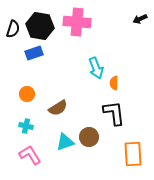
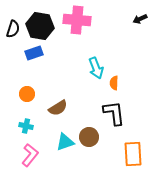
pink cross: moved 2 px up
pink L-shape: rotated 70 degrees clockwise
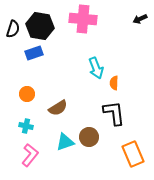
pink cross: moved 6 px right, 1 px up
orange rectangle: rotated 20 degrees counterclockwise
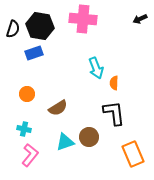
cyan cross: moved 2 px left, 3 px down
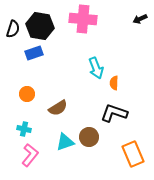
black L-shape: rotated 64 degrees counterclockwise
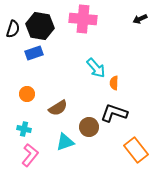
cyan arrow: rotated 20 degrees counterclockwise
brown circle: moved 10 px up
orange rectangle: moved 3 px right, 4 px up; rotated 15 degrees counterclockwise
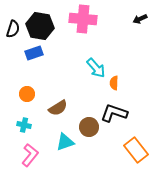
cyan cross: moved 4 px up
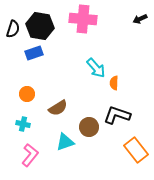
black L-shape: moved 3 px right, 2 px down
cyan cross: moved 1 px left, 1 px up
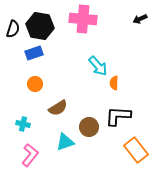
cyan arrow: moved 2 px right, 2 px up
orange circle: moved 8 px right, 10 px up
black L-shape: moved 1 px right, 1 px down; rotated 16 degrees counterclockwise
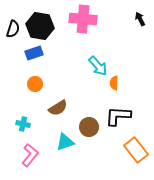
black arrow: rotated 88 degrees clockwise
